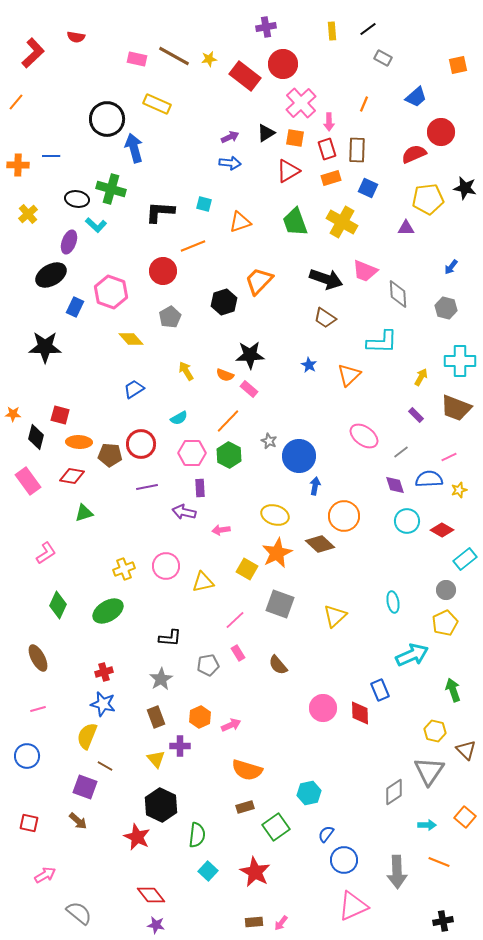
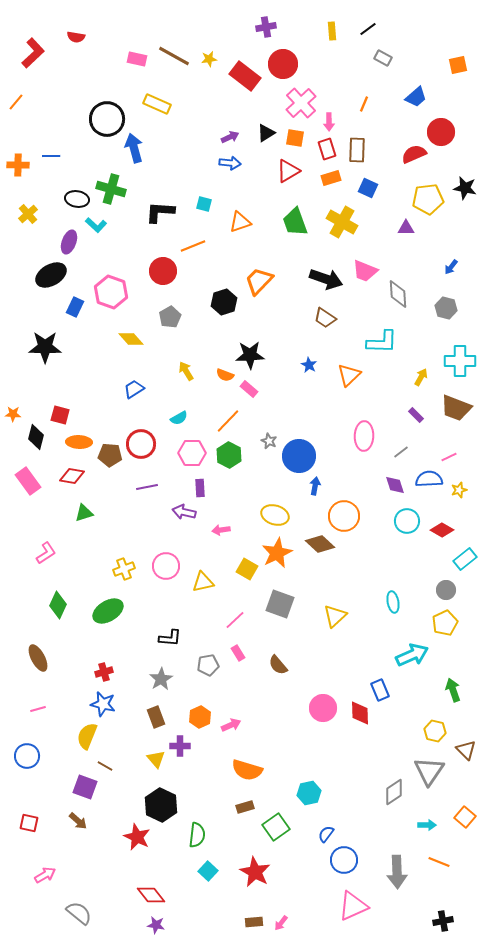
pink ellipse at (364, 436): rotated 56 degrees clockwise
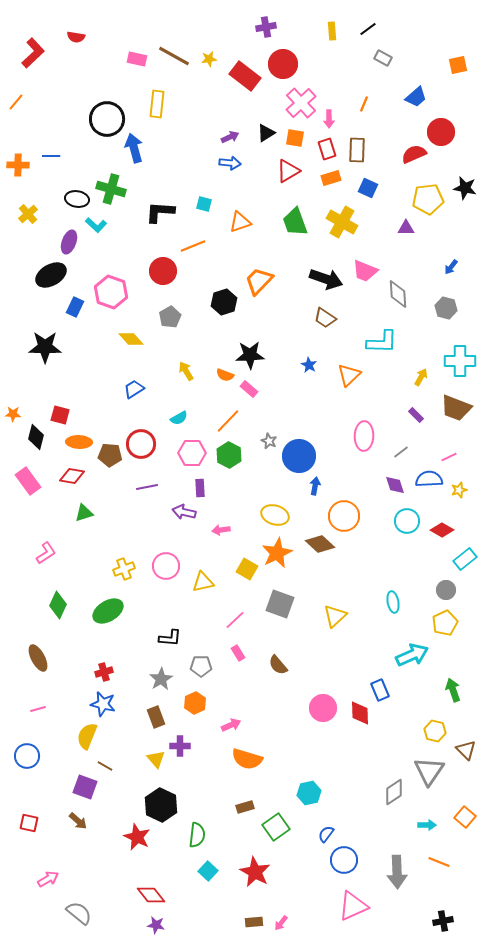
yellow rectangle at (157, 104): rotated 72 degrees clockwise
pink arrow at (329, 122): moved 3 px up
gray pentagon at (208, 665): moved 7 px left, 1 px down; rotated 10 degrees clockwise
orange hexagon at (200, 717): moved 5 px left, 14 px up
orange semicircle at (247, 770): moved 11 px up
pink arrow at (45, 875): moved 3 px right, 4 px down
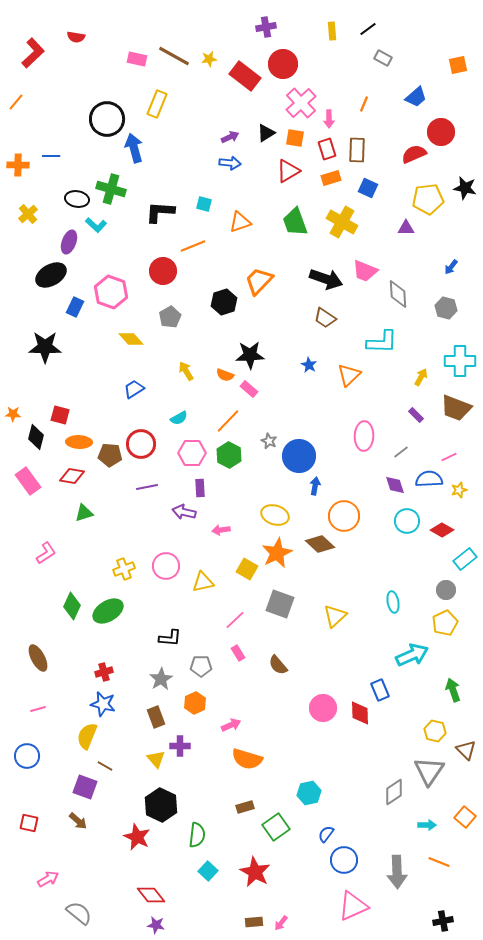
yellow rectangle at (157, 104): rotated 16 degrees clockwise
green diamond at (58, 605): moved 14 px right, 1 px down
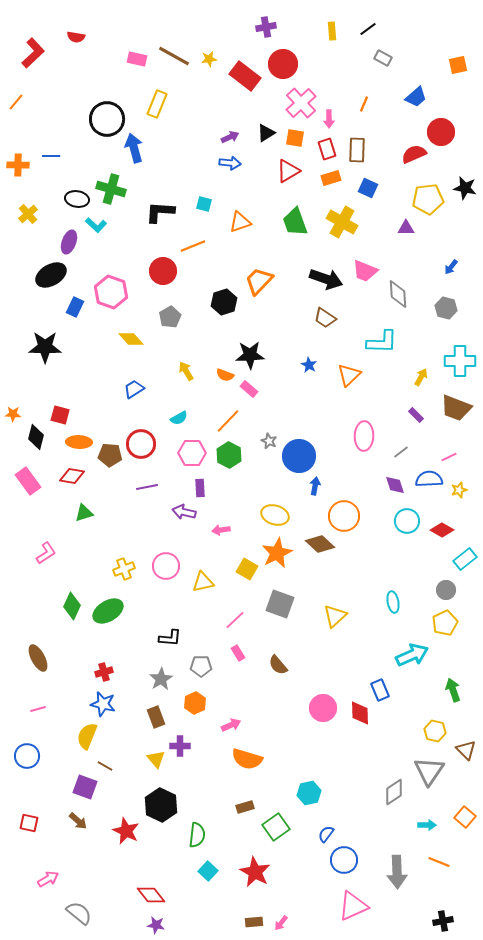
red star at (137, 837): moved 11 px left, 6 px up
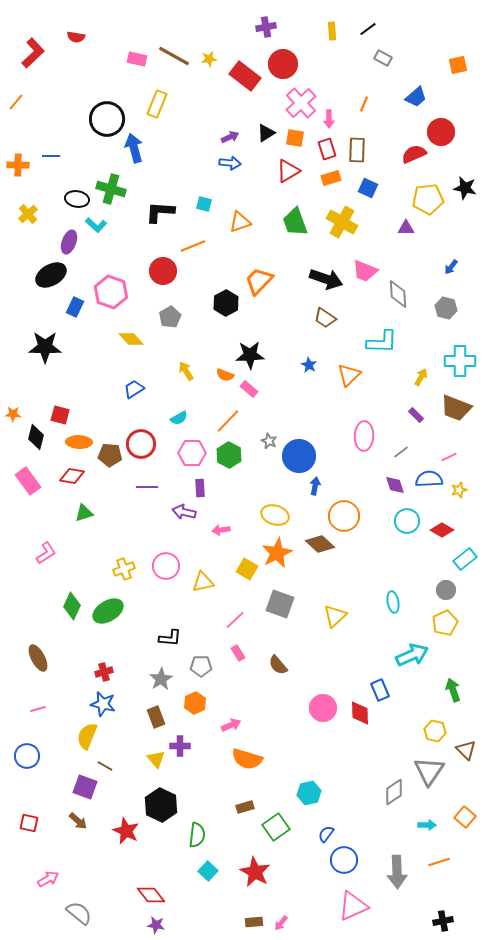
black hexagon at (224, 302): moved 2 px right, 1 px down; rotated 10 degrees counterclockwise
purple line at (147, 487): rotated 10 degrees clockwise
orange line at (439, 862): rotated 40 degrees counterclockwise
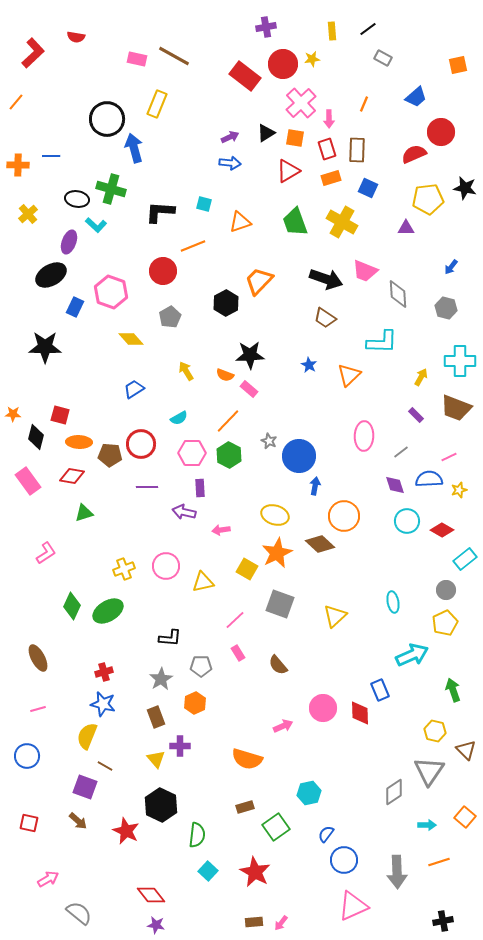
yellow star at (209, 59): moved 103 px right
pink arrow at (231, 725): moved 52 px right, 1 px down
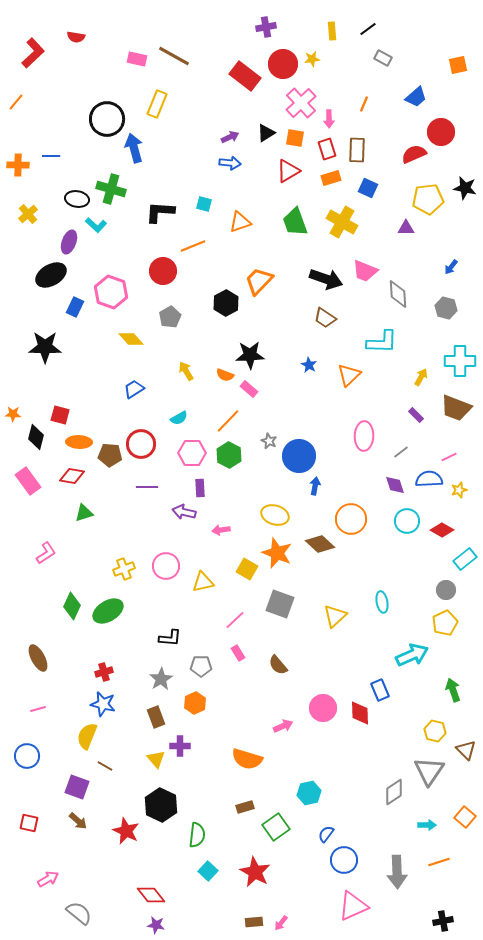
orange circle at (344, 516): moved 7 px right, 3 px down
orange star at (277, 553): rotated 24 degrees counterclockwise
cyan ellipse at (393, 602): moved 11 px left
purple square at (85, 787): moved 8 px left
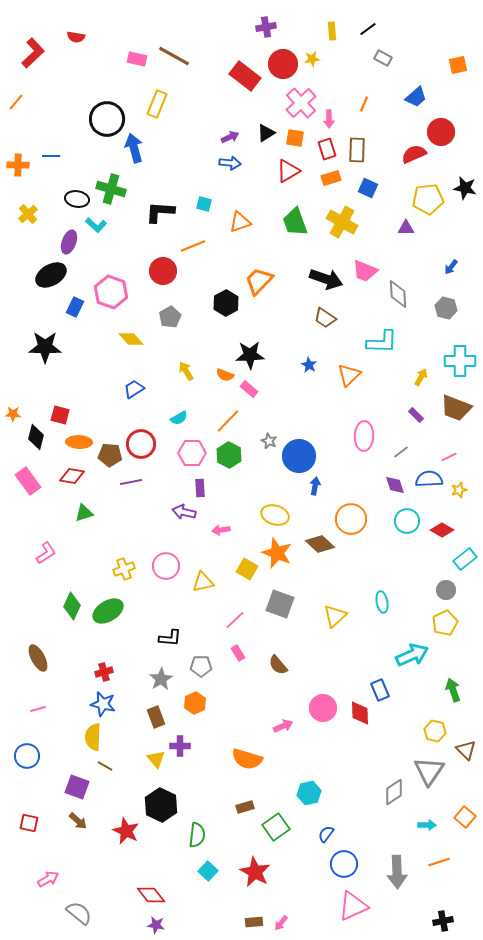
purple line at (147, 487): moved 16 px left, 5 px up; rotated 10 degrees counterclockwise
yellow semicircle at (87, 736): moved 6 px right, 1 px down; rotated 20 degrees counterclockwise
blue circle at (344, 860): moved 4 px down
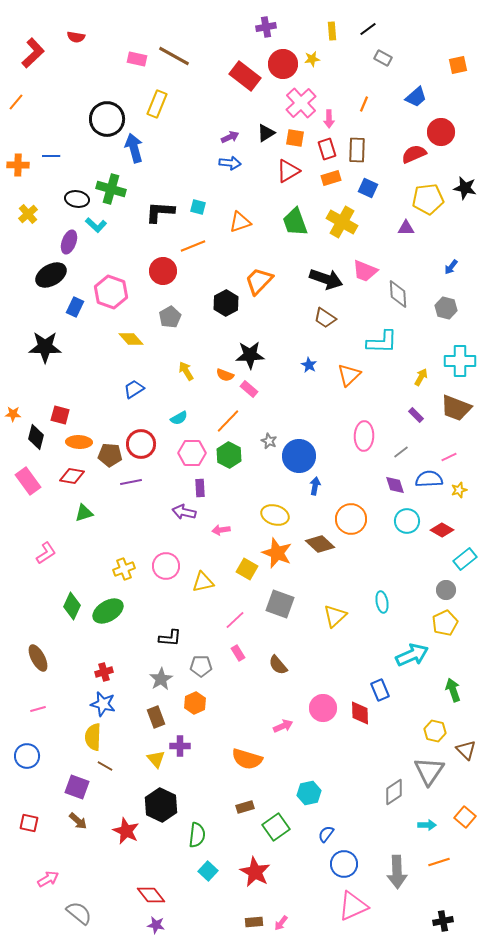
cyan square at (204, 204): moved 6 px left, 3 px down
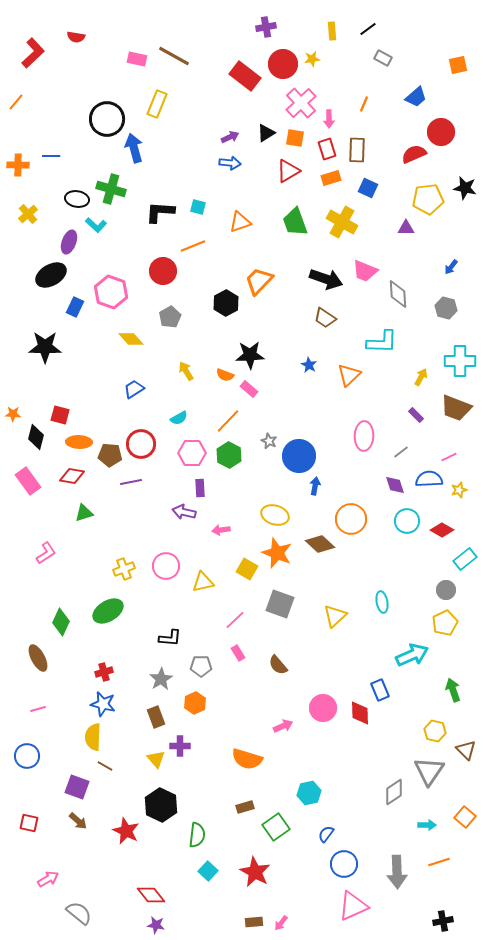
green diamond at (72, 606): moved 11 px left, 16 px down
